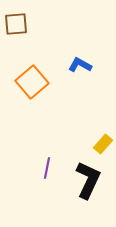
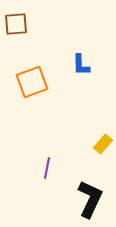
blue L-shape: moved 1 px right; rotated 120 degrees counterclockwise
orange square: rotated 20 degrees clockwise
black L-shape: moved 2 px right, 19 px down
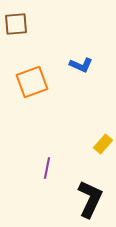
blue L-shape: rotated 65 degrees counterclockwise
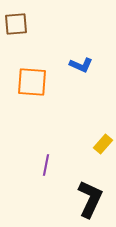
orange square: rotated 24 degrees clockwise
purple line: moved 1 px left, 3 px up
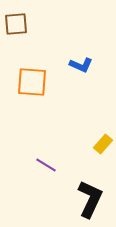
purple line: rotated 70 degrees counterclockwise
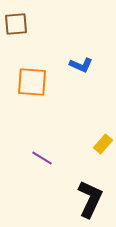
purple line: moved 4 px left, 7 px up
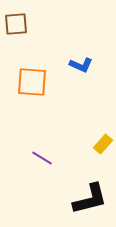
black L-shape: rotated 51 degrees clockwise
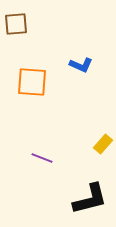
purple line: rotated 10 degrees counterclockwise
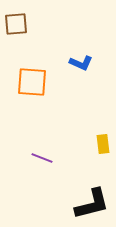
blue L-shape: moved 2 px up
yellow rectangle: rotated 48 degrees counterclockwise
black L-shape: moved 2 px right, 5 px down
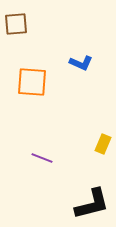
yellow rectangle: rotated 30 degrees clockwise
